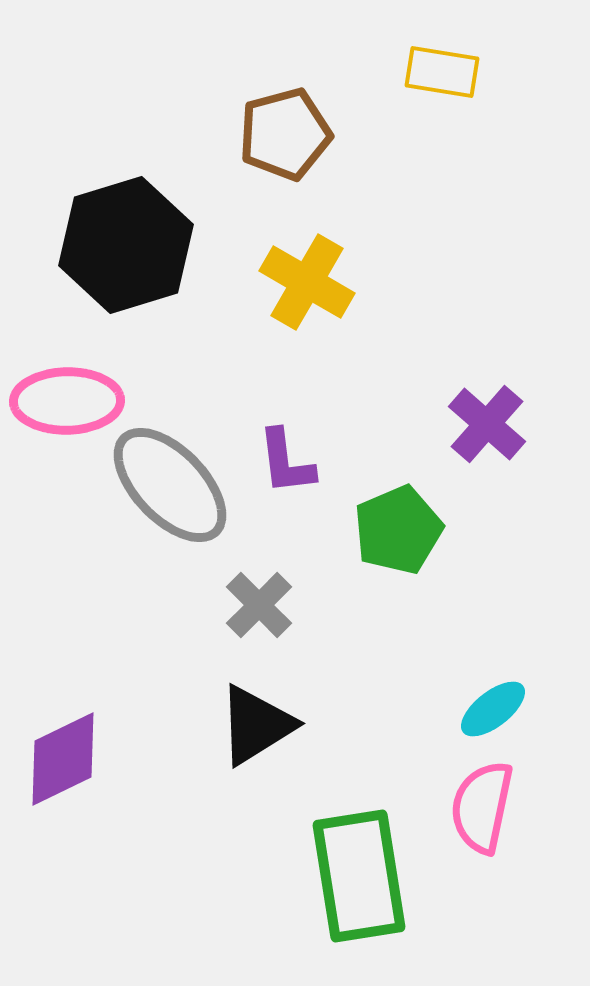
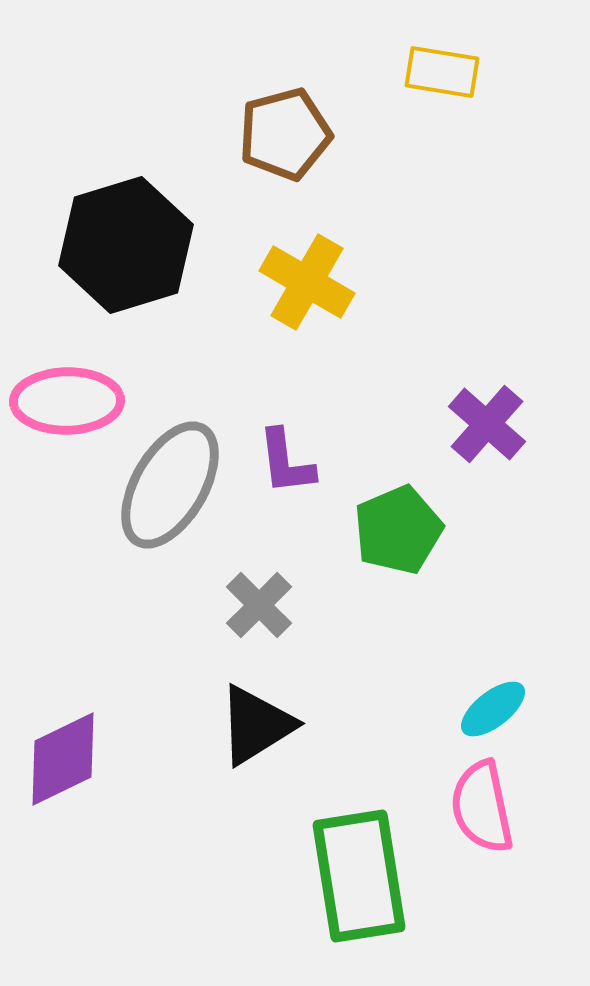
gray ellipse: rotated 74 degrees clockwise
pink semicircle: rotated 24 degrees counterclockwise
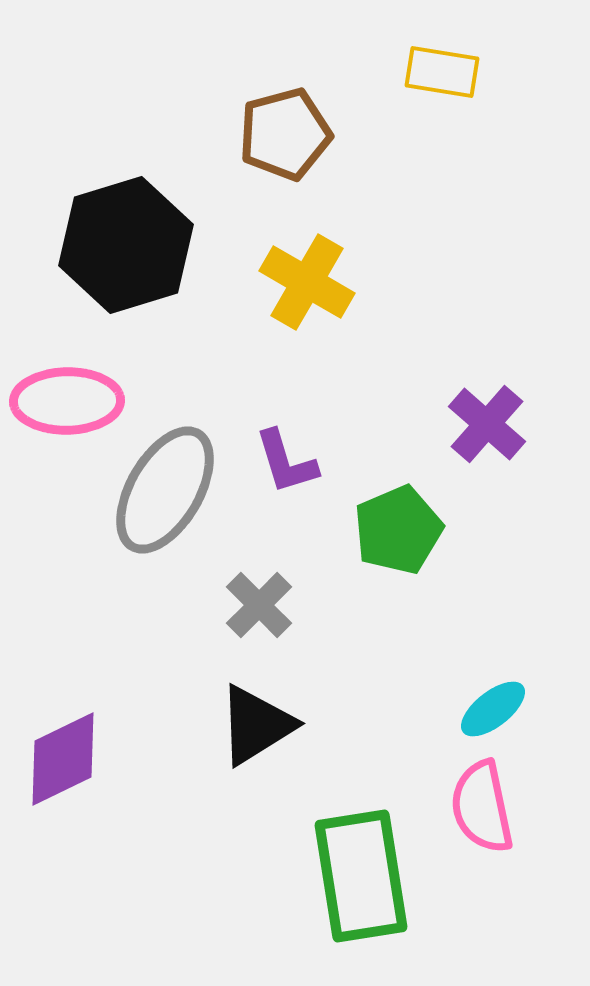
purple L-shape: rotated 10 degrees counterclockwise
gray ellipse: moved 5 px left, 5 px down
green rectangle: moved 2 px right
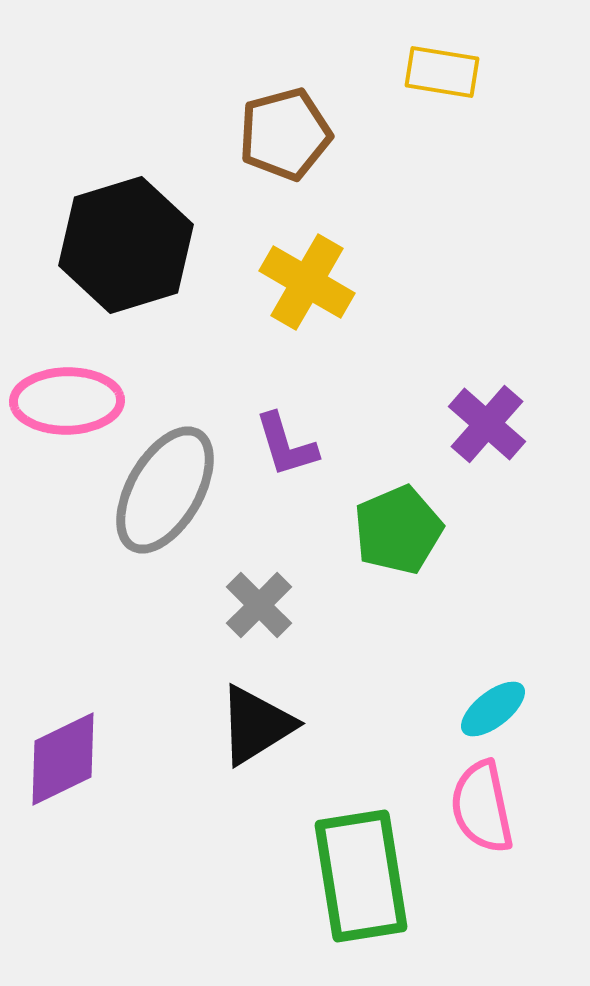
purple L-shape: moved 17 px up
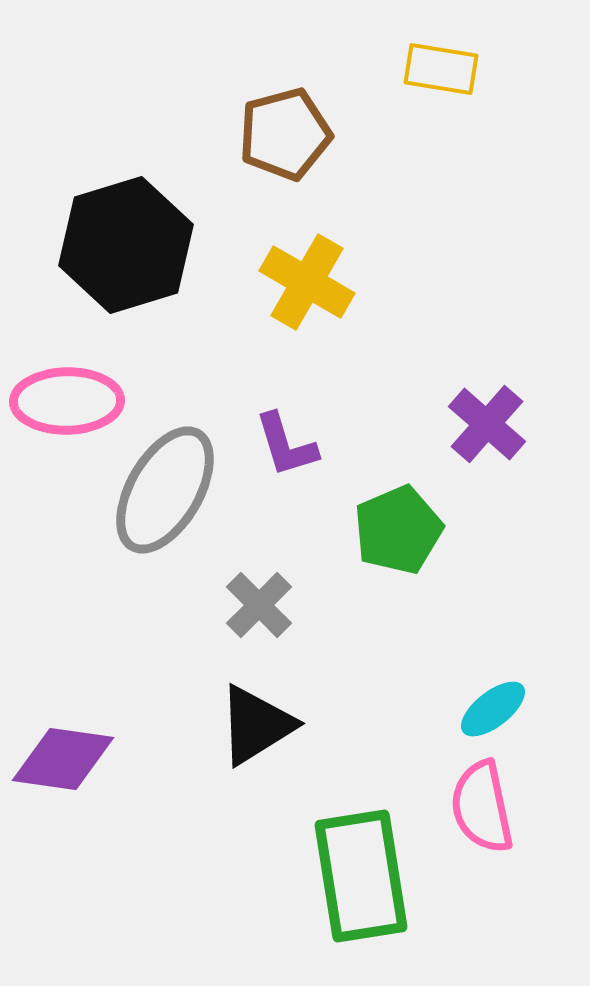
yellow rectangle: moved 1 px left, 3 px up
purple diamond: rotated 34 degrees clockwise
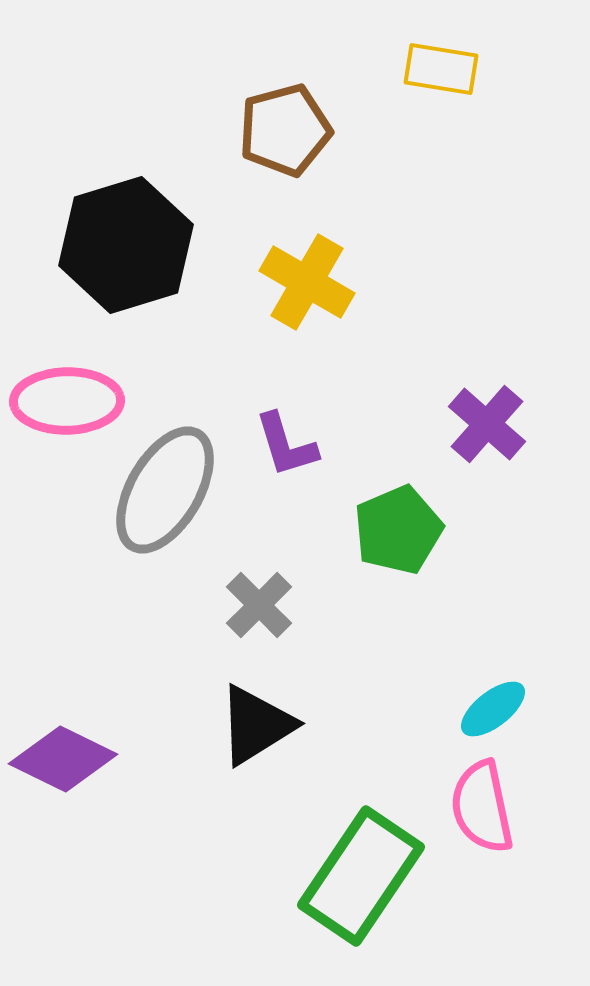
brown pentagon: moved 4 px up
purple diamond: rotated 18 degrees clockwise
green rectangle: rotated 43 degrees clockwise
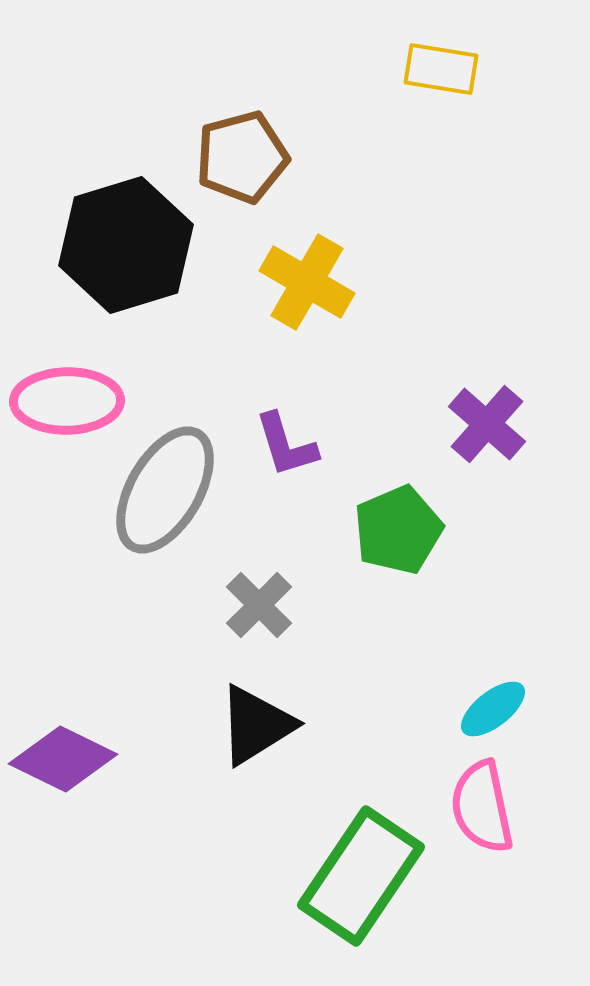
brown pentagon: moved 43 px left, 27 px down
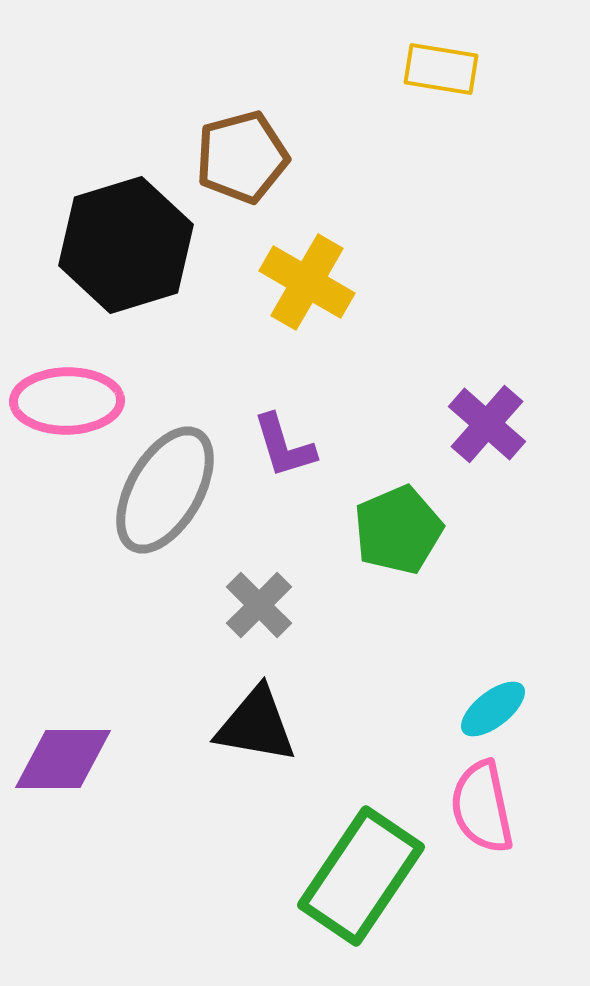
purple L-shape: moved 2 px left, 1 px down
black triangle: rotated 42 degrees clockwise
purple diamond: rotated 26 degrees counterclockwise
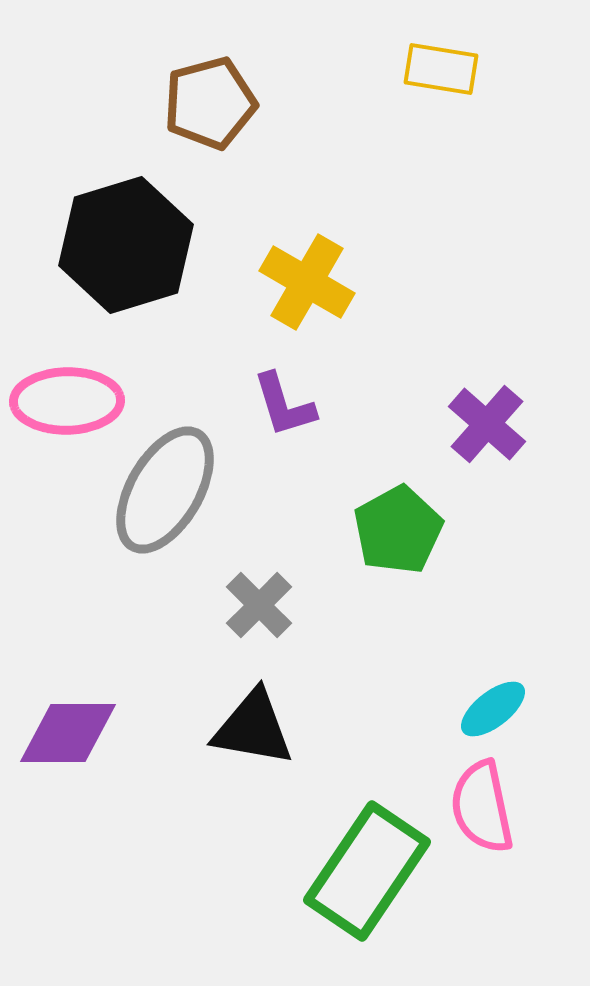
brown pentagon: moved 32 px left, 54 px up
purple L-shape: moved 41 px up
green pentagon: rotated 6 degrees counterclockwise
black triangle: moved 3 px left, 3 px down
purple diamond: moved 5 px right, 26 px up
green rectangle: moved 6 px right, 5 px up
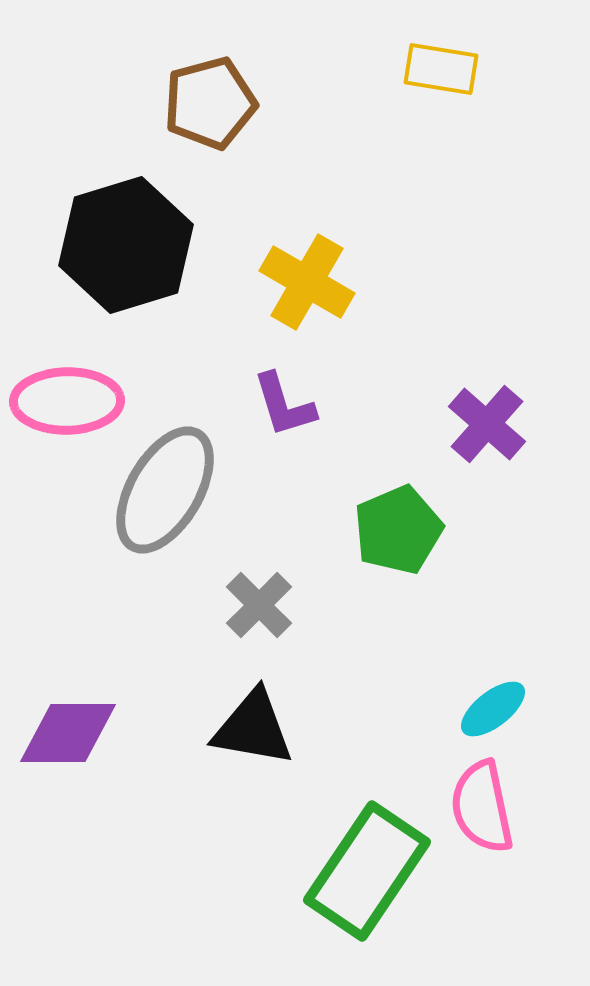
green pentagon: rotated 6 degrees clockwise
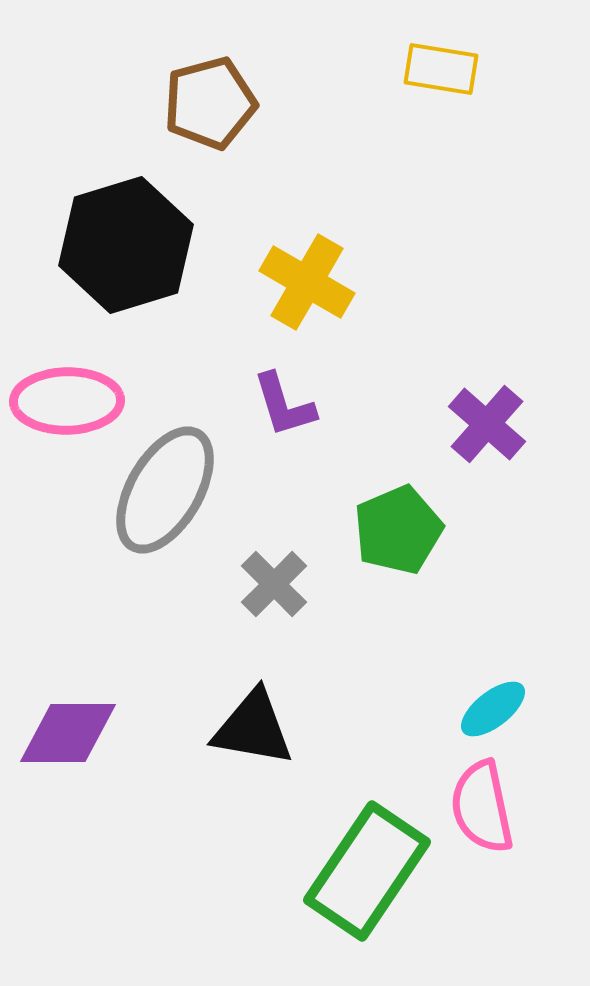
gray cross: moved 15 px right, 21 px up
